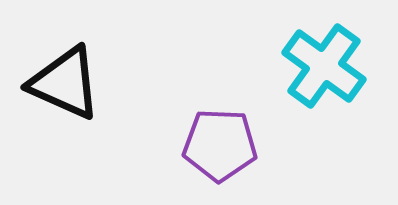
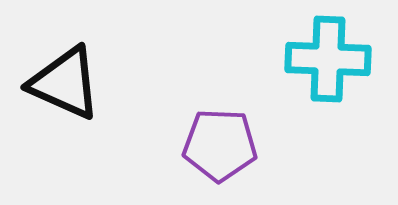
cyan cross: moved 4 px right, 7 px up; rotated 34 degrees counterclockwise
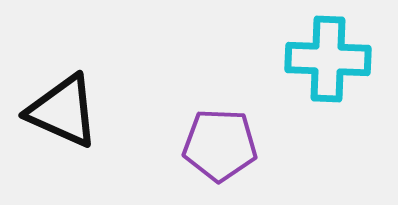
black triangle: moved 2 px left, 28 px down
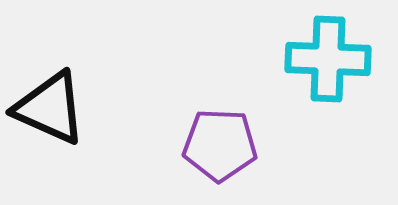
black triangle: moved 13 px left, 3 px up
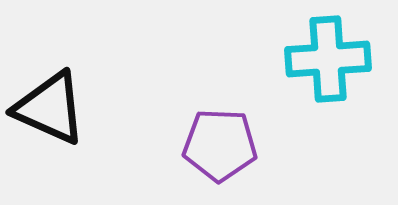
cyan cross: rotated 6 degrees counterclockwise
